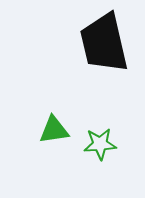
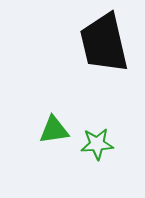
green star: moved 3 px left
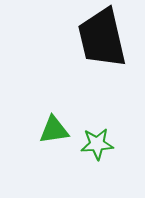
black trapezoid: moved 2 px left, 5 px up
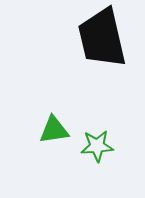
green star: moved 2 px down
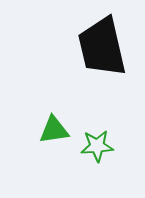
black trapezoid: moved 9 px down
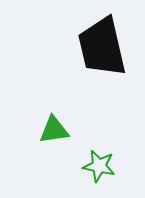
green star: moved 2 px right, 20 px down; rotated 16 degrees clockwise
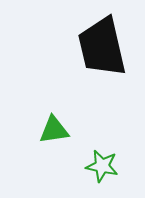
green star: moved 3 px right
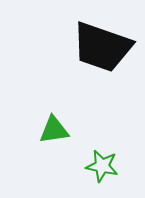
black trapezoid: rotated 58 degrees counterclockwise
